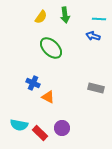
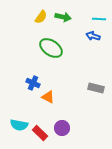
green arrow: moved 2 px left, 2 px down; rotated 70 degrees counterclockwise
green ellipse: rotated 10 degrees counterclockwise
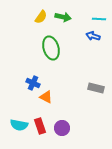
green ellipse: rotated 40 degrees clockwise
orange triangle: moved 2 px left
red rectangle: moved 7 px up; rotated 28 degrees clockwise
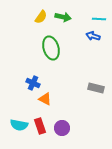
orange triangle: moved 1 px left, 2 px down
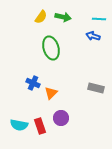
orange triangle: moved 6 px right, 6 px up; rotated 48 degrees clockwise
purple circle: moved 1 px left, 10 px up
